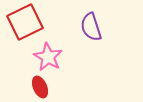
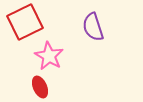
purple semicircle: moved 2 px right
pink star: moved 1 px right, 1 px up
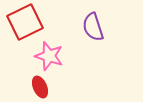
pink star: rotated 12 degrees counterclockwise
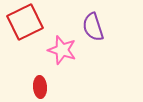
pink star: moved 13 px right, 6 px up
red ellipse: rotated 20 degrees clockwise
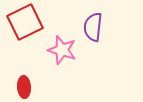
purple semicircle: rotated 24 degrees clockwise
red ellipse: moved 16 px left
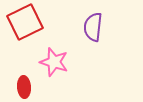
pink star: moved 8 px left, 12 px down
